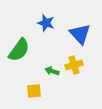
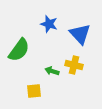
blue star: moved 3 px right, 1 px down
yellow cross: rotated 30 degrees clockwise
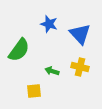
yellow cross: moved 6 px right, 2 px down
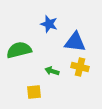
blue triangle: moved 5 px left, 8 px down; rotated 40 degrees counterclockwise
green semicircle: rotated 140 degrees counterclockwise
yellow square: moved 1 px down
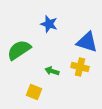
blue triangle: moved 12 px right; rotated 10 degrees clockwise
green semicircle: rotated 20 degrees counterclockwise
yellow square: rotated 28 degrees clockwise
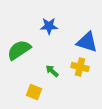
blue star: moved 2 px down; rotated 18 degrees counterclockwise
green arrow: rotated 24 degrees clockwise
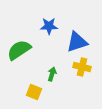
blue triangle: moved 10 px left; rotated 35 degrees counterclockwise
yellow cross: moved 2 px right
green arrow: moved 3 px down; rotated 64 degrees clockwise
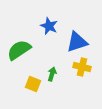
blue star: rotated 24 degrees clockwise
yellow square: moved 1 px left, 8 px up
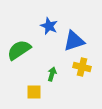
blue triangle: moved 3 px left, 1 px up
yellow square: moved 1 px right, 8 px down; rotated 21 degrees counterclockwise
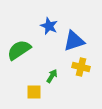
yellow cross: moved 1 px left
green arrow: moved 2 px down; rotated 16 degrees clockwise
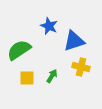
yellow square: moved 7 px left, 14 px up
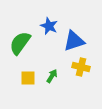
green semicircle: moved 1 px right, 7 px up; rotated 20 degrees counterclockwise
yellow square: moved 1 px right
